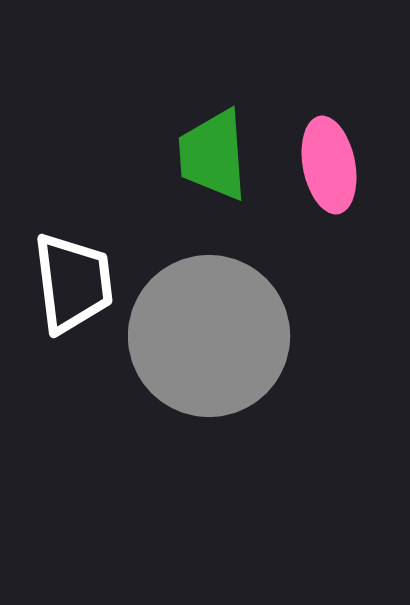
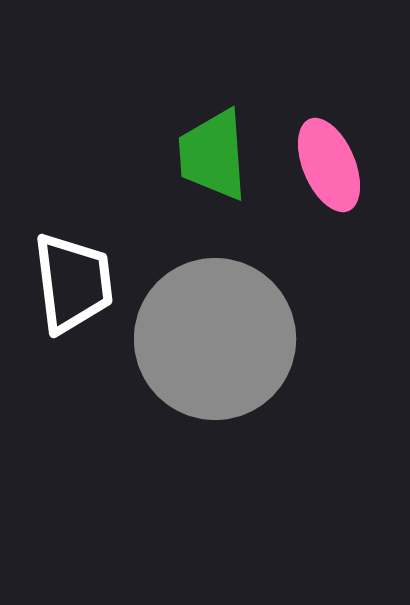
pink ellipse: rotated 12 degrees counterclockwise
gray circle: moved 6 px right, 3 px down
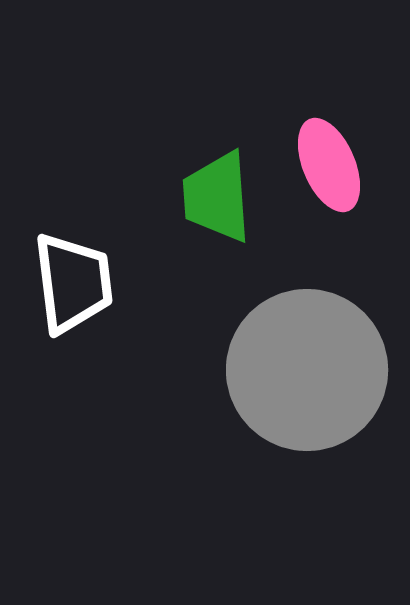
green trapezoid: moved 4 px right, 42 px down
gray circle: moved 92 px right, 31 px down
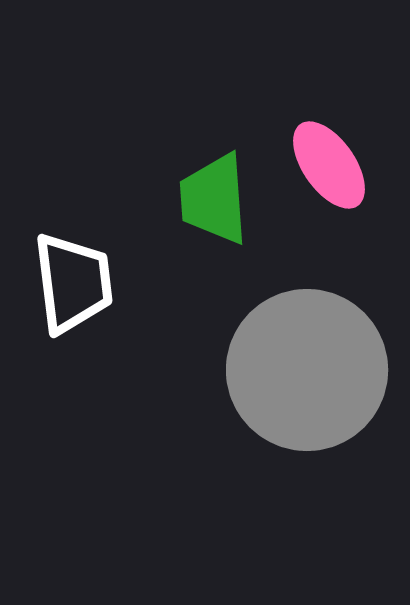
pink ellipse: rotated 12 degrees counterclockwise
green trapezoid: moved 3 px left, 2 px down
